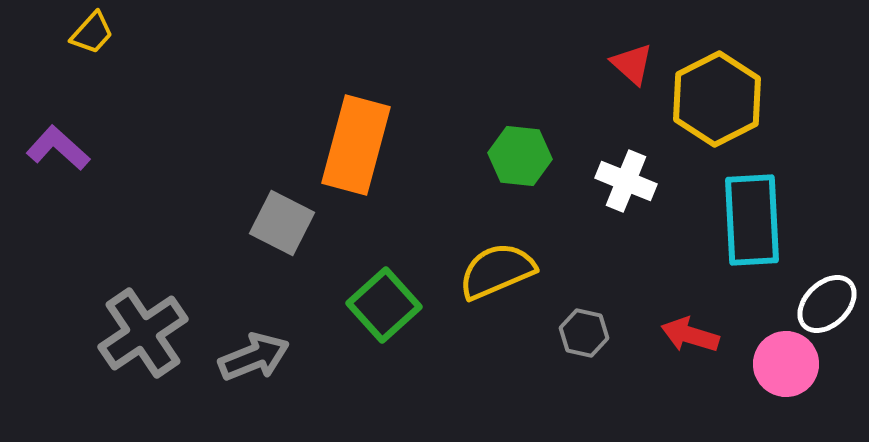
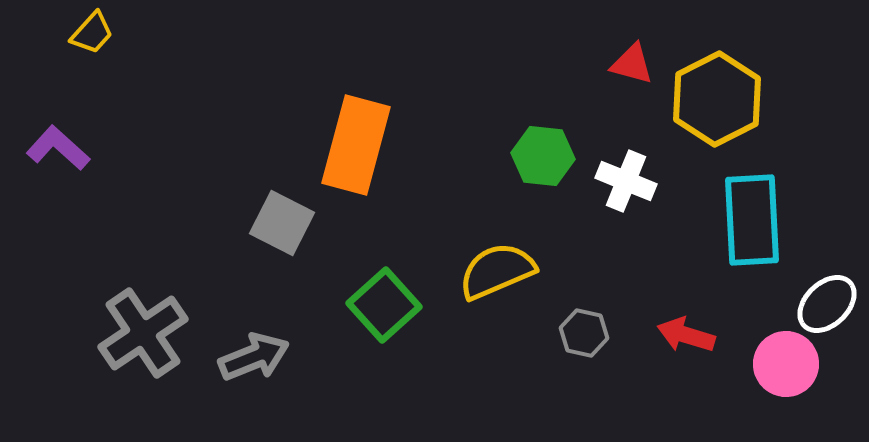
red triangle: rotated 27 degrees counterclockwise
green hexagon: moved 23 px right
red arrow: moved 4 px left
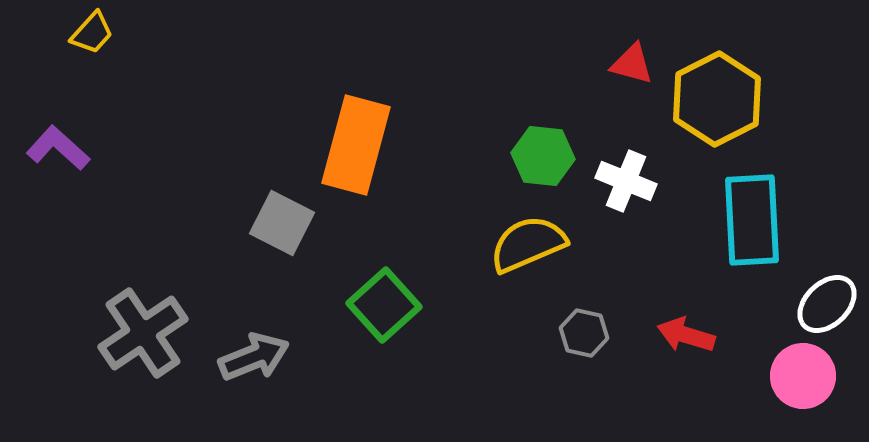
yellow semicircle: moved 31 px right, 27 px up
pink circle: moved 17 px right, 12 px down
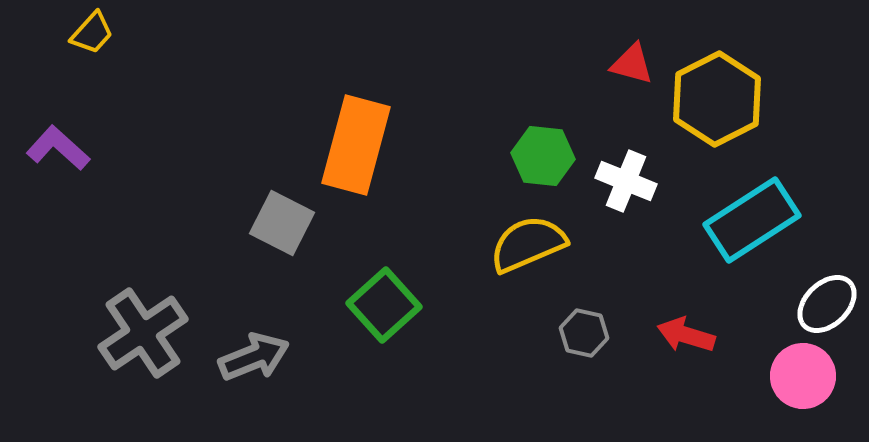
cyan rectangle: rotated 60 degrees clockwise
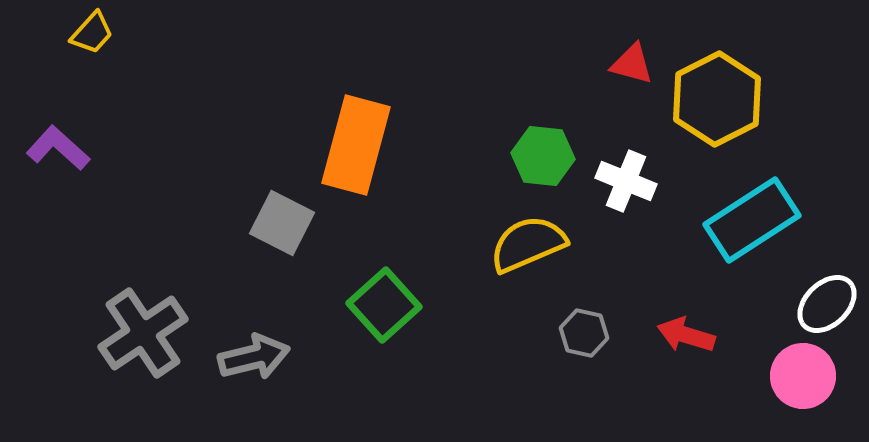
gray arrow: rotated 8 degrees clockwise
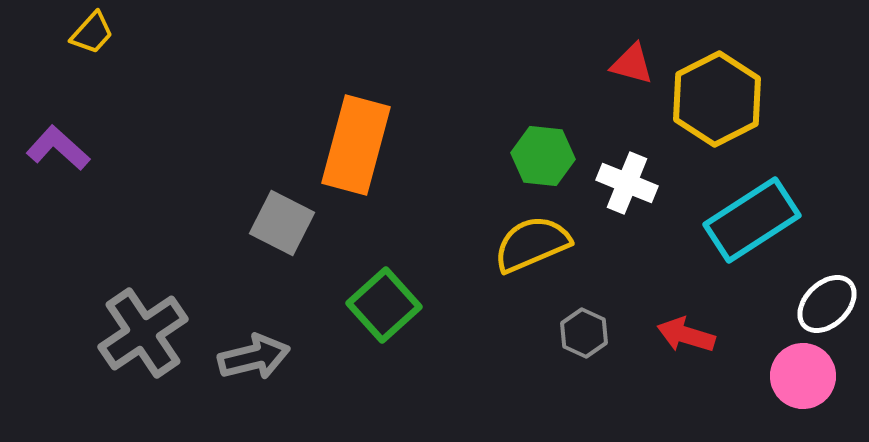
white cross: moved 1 px right, 2 px down
yellow semicircle: moved 4 px right
gray hexagon: rotated 12 degrees clockwise
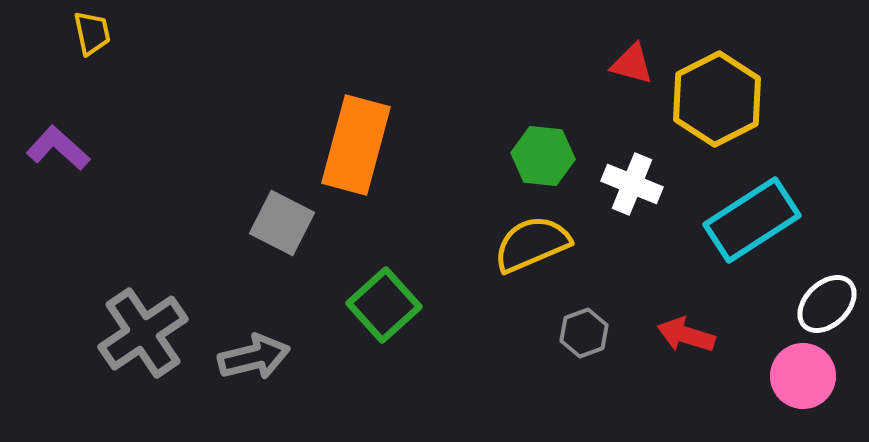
yellow trapezoid: rotated 54 degrees counterclockwise
white cross: moved 5 px right, 1 px down
gray hexagon: rotated 15 degrees clockwise
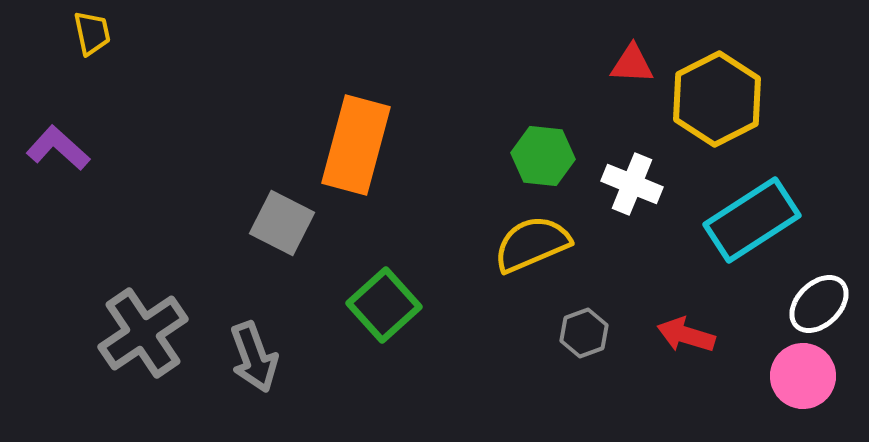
red triangle: rotated 12 degrees counterclockwise
white ellipse: moved 8 px left
gray arrow: rotated 84 degrees clockwise
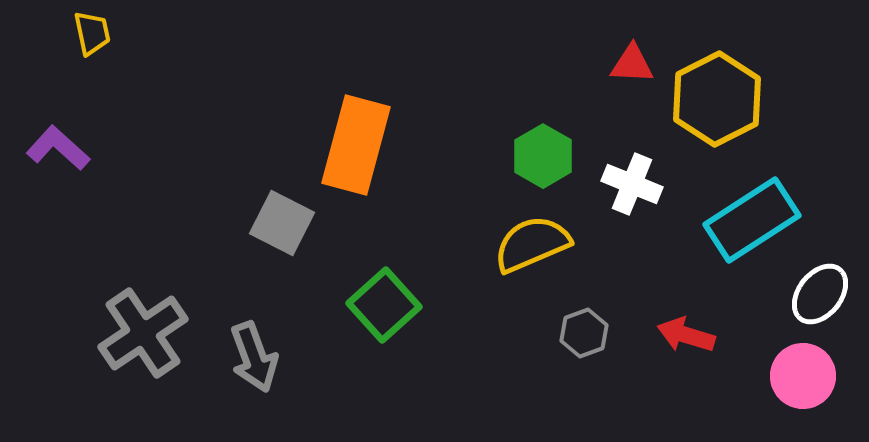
green hexagon: rotated 24 degrees clockwise
white ellipse: moved 1 px right, 10 px up; rotated 8 degrees counterclockwise
